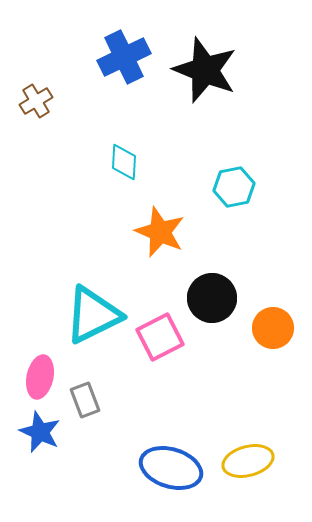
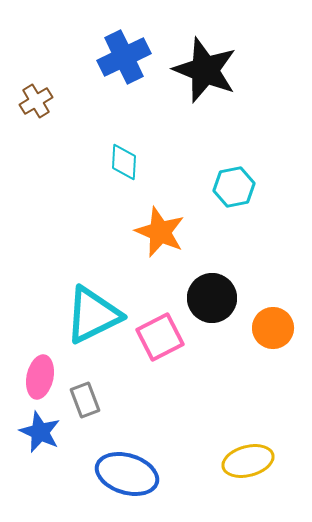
blue ellipse: moved 44 px left, 6 px down
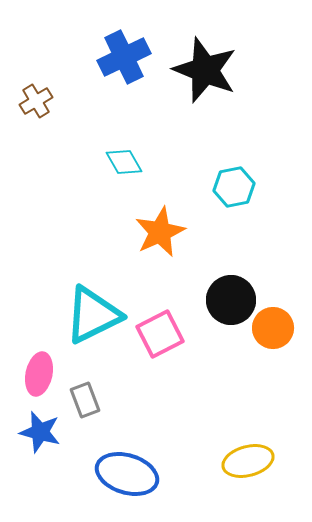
cyan diamond: rotated 33 degrees counterclockwise
orange star: rotated 24 degrees clockwise
black circle: moved 19 px right, 2 px down
pink square: moved 3 px up
pink ellipse: moved 1 px left, 3 px up
blue star: rotated 9 degrees counterclockwise
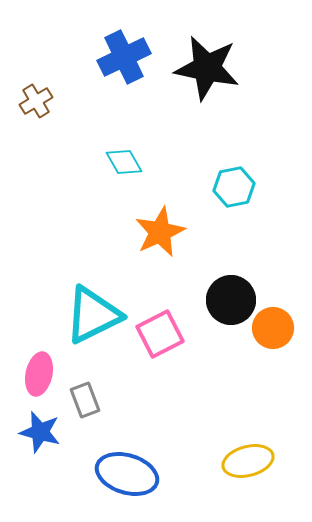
black star: moved 2 px right, 2 px up; rotated 10 degrees counterclockwise
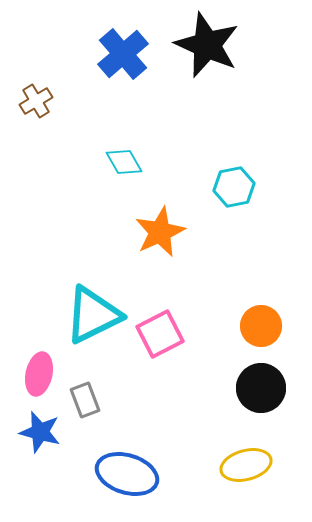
blue cross: moved 1 px left, 3 px up; rotated 15 degrees counterclockwise
black star: moved 23 px up; rotated 12 degrees clockwise
black circle: moved 30 px right, 88 px down
orange circle: moved 12 px left, 2 px up
yellow ellipse: moved 2 px left, 4 px down
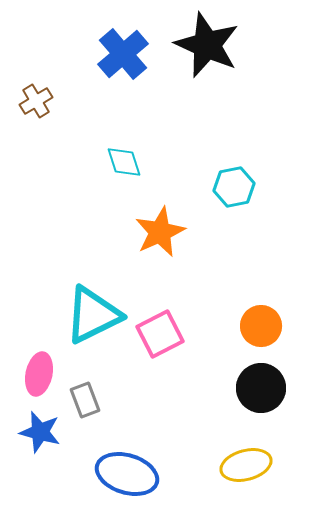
cyan diamond: rotated 12 degrees clockwise
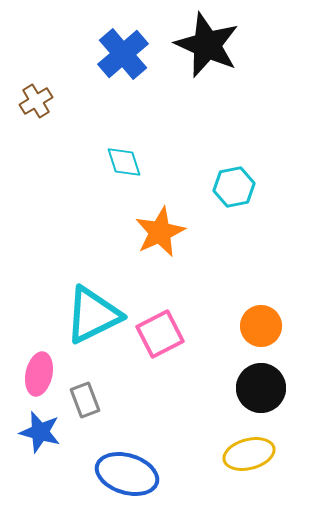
yellow ellipse: moved 3 px right, 11 px up
